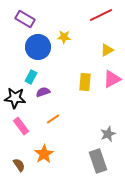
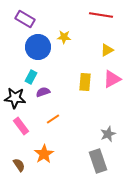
red line: rotated 35 degrees clockwise
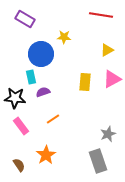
blue circle: moved 3 px right, 7 px down
cyan rectangle: rotated 40 degrees counterclockwise
orange star: moved 2 px right, 1 px down
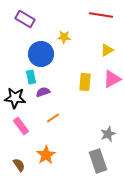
orange line: moved 1 px up
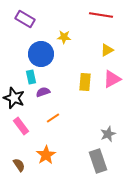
black star: moved 1 px left; rotated 15 degrees clockwise
